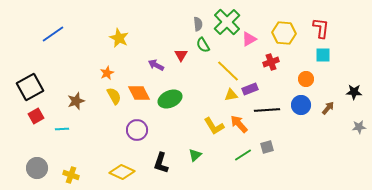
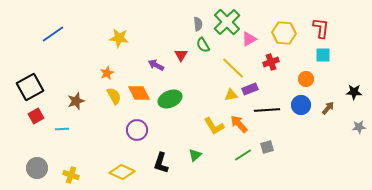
yellow star: rotated 18 degrees counterclockwise
yellow line: moved 5 px right, 3 px up
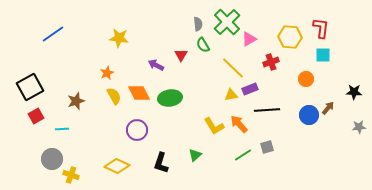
yellow hexagon: moved 6 px right, 4 px down
green ellipse: moved 1 px up; rotated 15 degrees clockwise
blue circle: moved 8 px right, 10 px down
gray circle: moved 15 px right, 9 px up
yellow diamond: moved 5 px left, 6 px up
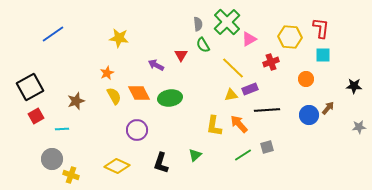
black star: moved 6 px up
yellow L-shape: rotated 40 degrees clockwise
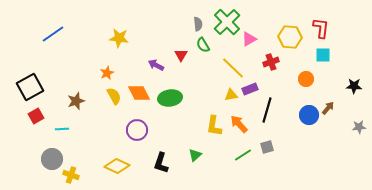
black line: rotated 70 degrees counterclockwise
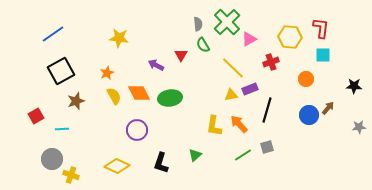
black square: moved 31 px right, 16 px up
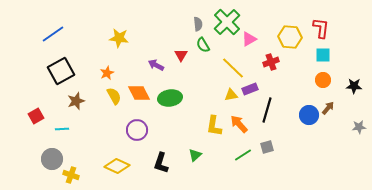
orange circle: moved 17 px right, 1 px down
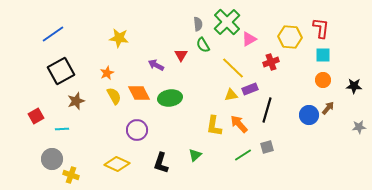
yellow diamond: moved 2 px up
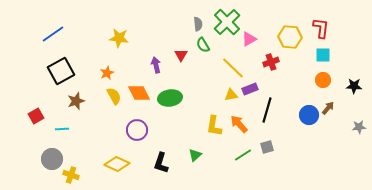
purple arrow: rotated 49 degrees clockwise
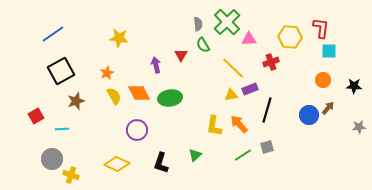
pink triangle: rotated 28 degrees clockwise
cyan square: moved 6 px right, 4 px up
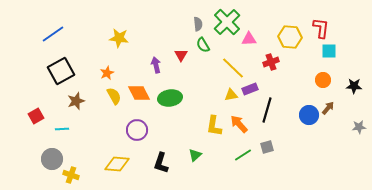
yellow diamond: rotated 20 degrees counterclockwise
